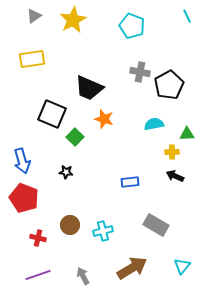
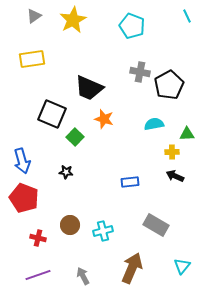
brown arrow: rotated 36 degrees counterclockwise
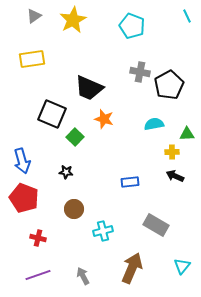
brown circle: moved 4 px right, 16 px up
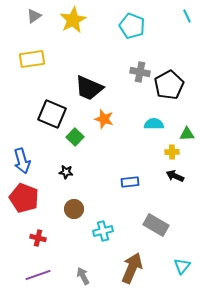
cyan semicircle: rotated 12 degrees clockwise
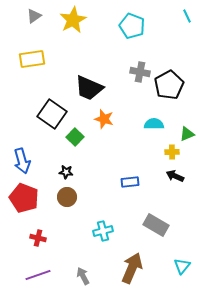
black square: rotated 12 degrees clockwise
green triangle: rotated 21 degrees counterclockwise
brown circle: moved 7 px left, 12 px up
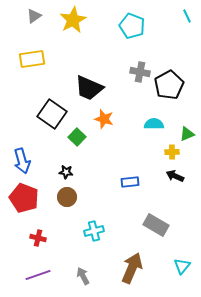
green square: moved 2 px right
cyan cross: moved 9 px left
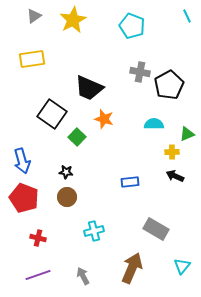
gray rectangle: moved 4 px down
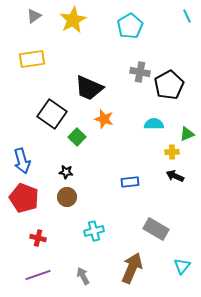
cyan pentagon: moved 2 px left; rotated 20 degrees clockwise
